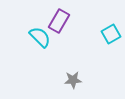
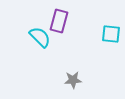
purple rectangle: rotated 15 degrees counterclockwise
cyan square: rotated 36 degrees clockwise
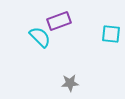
purple rectangle: rotated 55 degrees clockwise
gray star: moved 3 px left, 3 px down
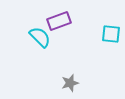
gray star: rotated 12 degrees counterclockwise
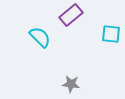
purple rectangle: moved 12 px right, 6 px up; rotated 20 degrees counterclockwise
gray star: moved 1 px right, 1 px down; rotated 24 degrees clockwise
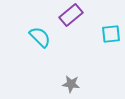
cyan square: rotated 12 degrees counterclockwise
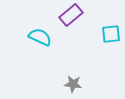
cyan semicircle: rotated 20 degrees counterclockwise
gray star: moved 2 px right
